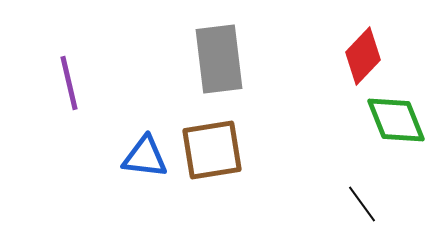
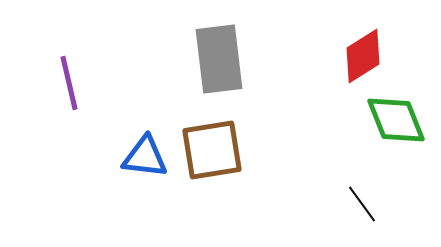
red diamond: rotated 14 degrees clockwise
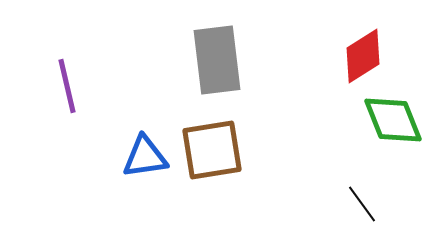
gray rectangle: moved 2 px left, 1 px down
purple line: moved 2 px left, 3 px down
green diamond: moved 3 px left
blue triangle: rotated 15 degrees counterclockwise
